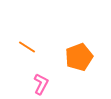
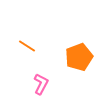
orange line: moved 1 px up
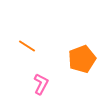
orange pentagon: moved 3 px right, 2 px down
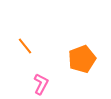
orange line: moved 2 px left; rotated 18 degrees clockwise
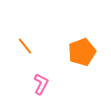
orange pentagon: moved 7 px up
